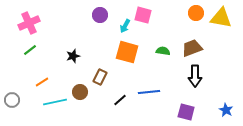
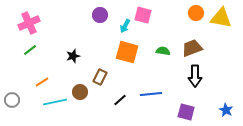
blue line: moved 2 px right, 2 px down
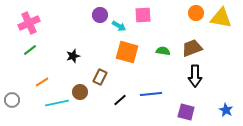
pink square: rotated 18 degrees counterclockwise
cyan arrow: moved 6 px left; rotated 88 degrees counterclockwise
cyan line: moved 2 px right, 1 px down
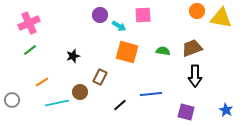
orange circle: moved 1 px right, 2 px up
black line: moved 5 px down
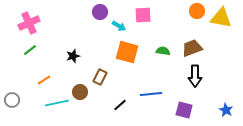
purple circle: moved 3 px up
orange line: moved 2 px right, 2 px up
purple square: moved 2 px left, 2 px up
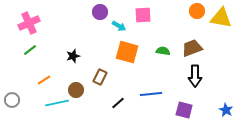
brown circle: moved 4 px left, 2 px up
black line: moved 2 px left, 2 px up
